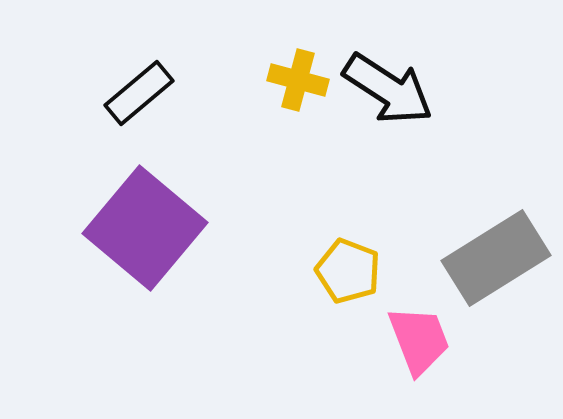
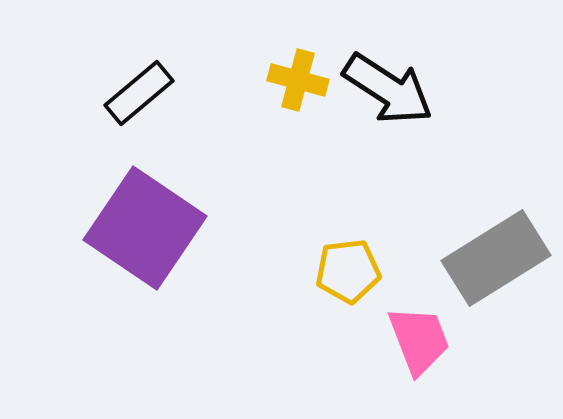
purple square: rotated 6 degrees counterclockwise
yellow pentagon: rotated 28 degrees counterclockwise
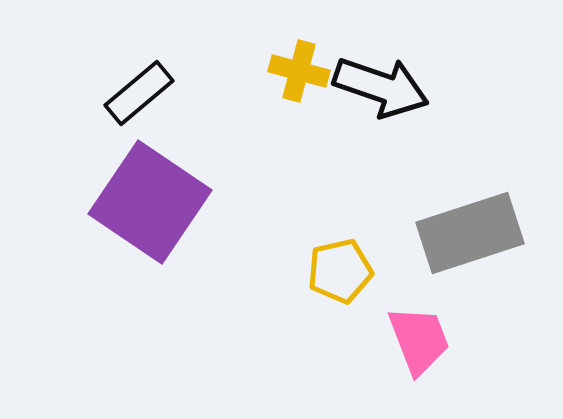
yellow cross: moved 1 px right, 9 px up
black arrow: moved 7 px left, 2 px up; rotated 14 degrees counterclockwise
purple square: moved 5 px right, 26 px up
gray rectangle: moved 26 px left, 25 px up; rotated 14 degrees clockwise
yellow pentagon: moved 8 px left; rotated 6 degrees counterclockwise
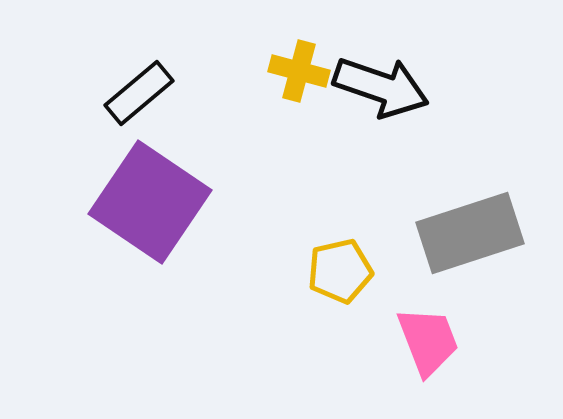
pink trapezoid: moved 9 px right, 1 px down
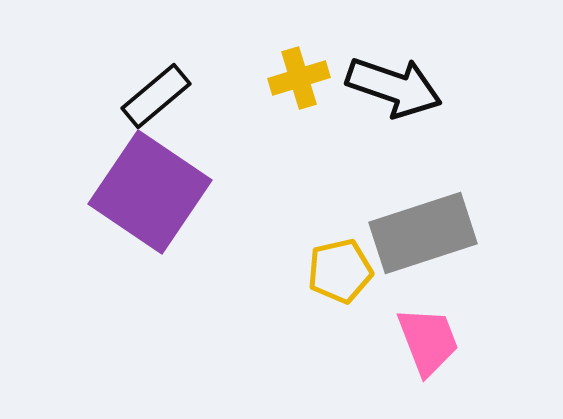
yellow cross: moved 7 px down; rotated 32 degrees counterclockwise
black arrow: moved 13 px right
black rectangle: moved 17 px right, 3 px down
purple square: moved 10 px up
gray rectangle: moved 47 px left
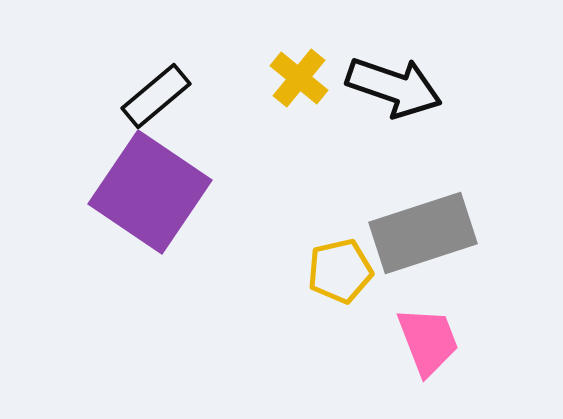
yellow cross: rotated 34 degrees counterclockwise
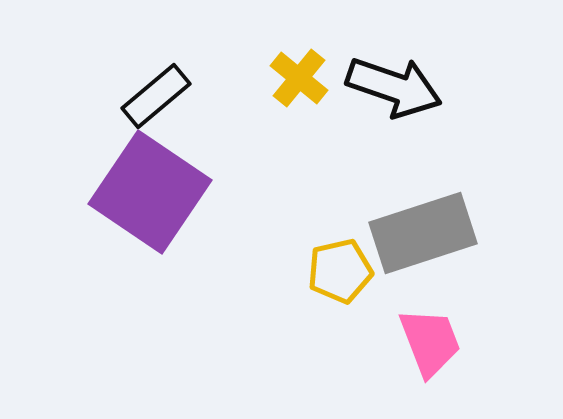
pink trapezoid: moved 2 px right, 1 px down
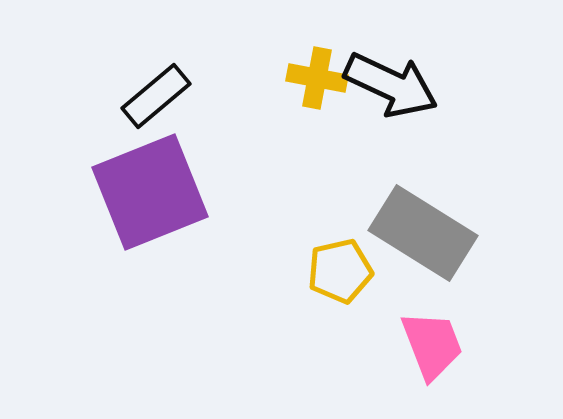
yellow cross: moved 18 px right; rotated 28 degrees counterclockwise
black arrow: moved 3 px left, 2 px up; rotated 6 degrees clockwise
purple square: rotated 34 degrees clockwise
gray rectangle: rotated 50 degrees clockwise
pink trapezoid: moved 2 px right, 3 px down
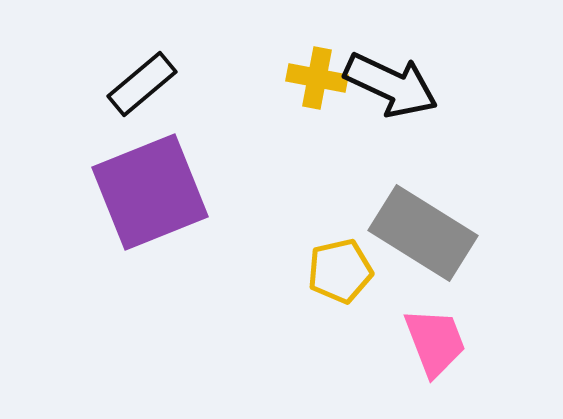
black rectangle: moved 14 px left, 12 px up
pink trapezoid: moved 3 px right, 3 px up
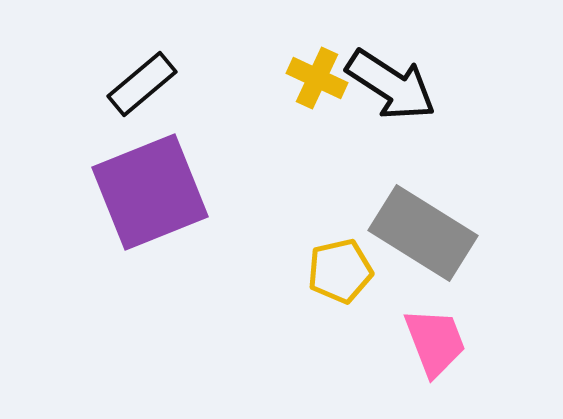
yellow cross: rotated 14 degrees clockwise
black arrow: rotated 8 degrees clockwise
